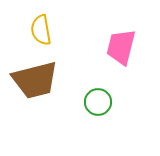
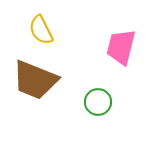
yellow semicircle: rotated 16 degrees counterclockwise
brown trapezoid: rotated 36 degrees clockwise
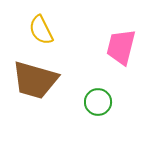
brown trapezoid: rotated 6 degrees counterclockwise
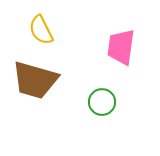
pink trapezoid: rotated 6 degrees counterclockwise
green circle: moved 4 px right
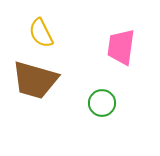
yellow semicircle: moved 3 px down
green circle: moved 1 px down
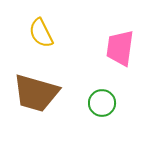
pink trapezoid: moved 1 px left, 1 px down
brown trapezoid: moved 1 px right, 13 px down
